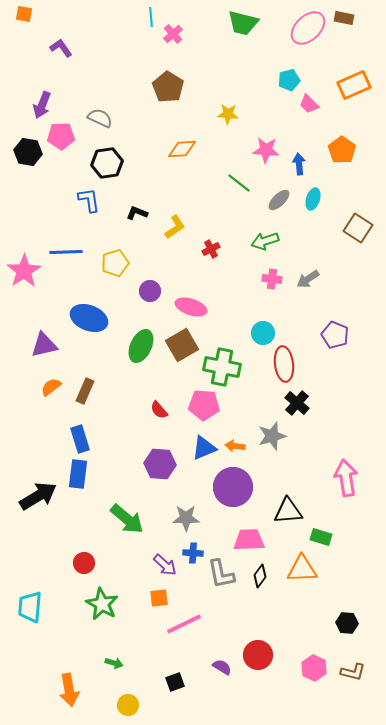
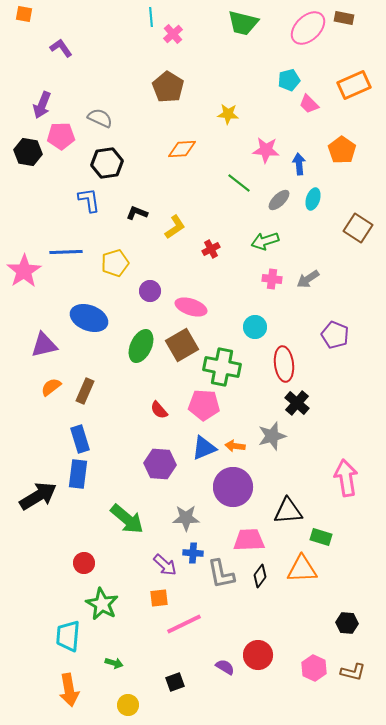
cyan circle at (263, 333): moved 8 px left, 6 px up
cyan trapezoid at (30, 607): moved 38 px right, 29 px down
purple semicircle at (222, 667): moved 3 px right
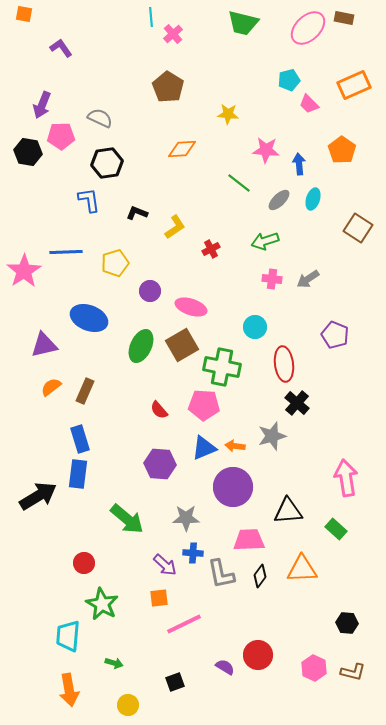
green rectangle at (321, 537): moved 15 px right, 8 px up; rotated 25 degrees clockwise
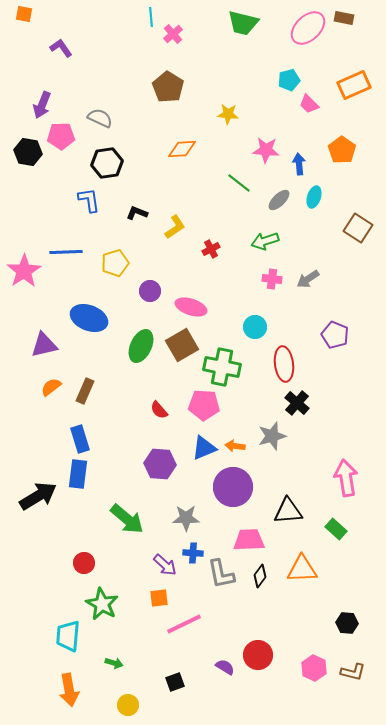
cyan ellipse at (313, 199): moved 1 px right, 2 px up
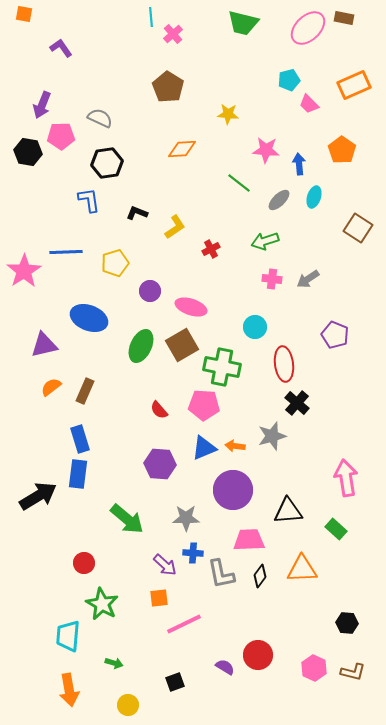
purple circle at (233, 487): moved 3 px down
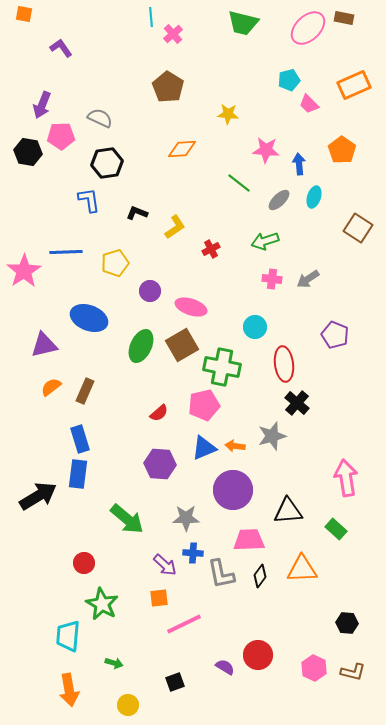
pink pentagon at (204, 405): rotated 16 degrees counterclockwise
red semicircle at (159, 410): moved 3 px down; rotated 90 degrees counterclockwise
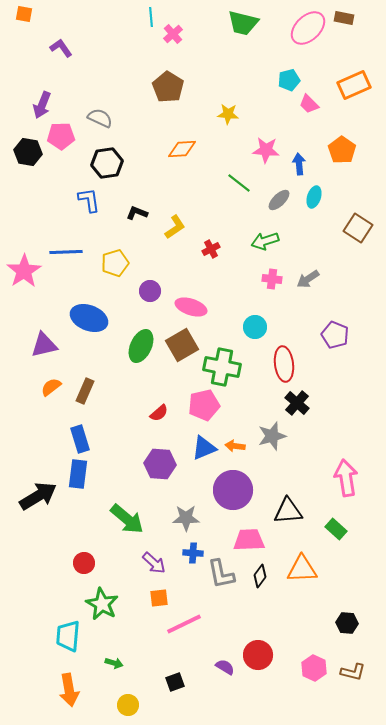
purple arrow at (165, 565): moved 11 px left, 2 px up
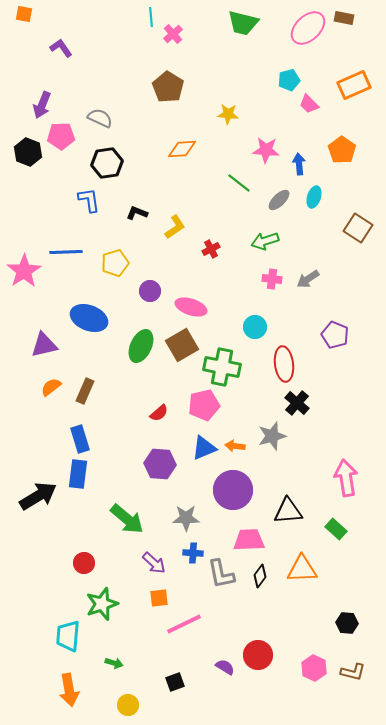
black hexagon at (28, 152): rotated 12 degrees clockwise
green star at (102, 604): rotated 24 degrees clockwise
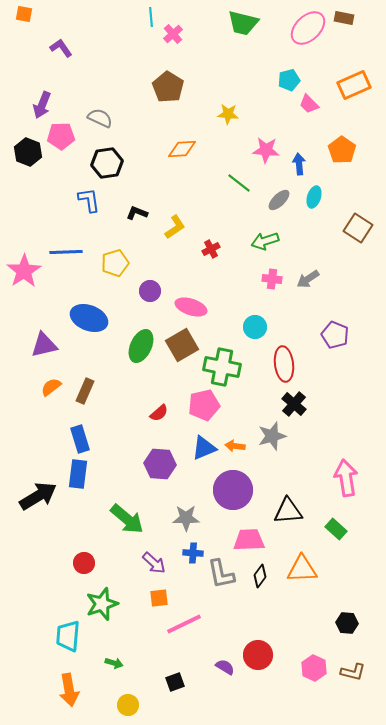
black cross at (297, 403): moved 3 px left, 1 px down
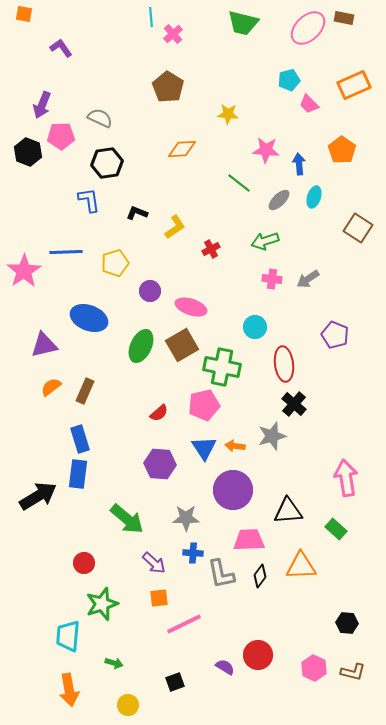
blue triangle at (204, 448): rotated 40 degrees counterclockwise
orange triangle at (302, 569): moved 1 px left, 3 px up
